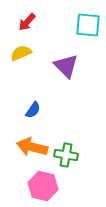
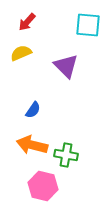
orange arrow: moved 2 px up
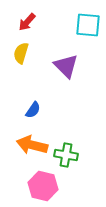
yellow semicircle: rotated 50 degrees counterclockwise
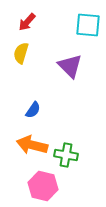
purple triangle: moved 4 px right
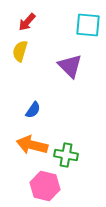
yellow semicircle: moved 1 px left, 2 px up
pink hexagon: moved 2 px right
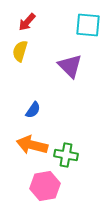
pink hexagon: rotated 24 degrees counterclockwise
